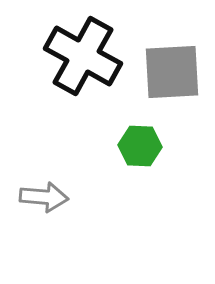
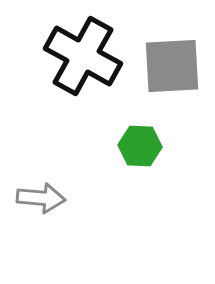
gray square: moved 6 px up
gray arrow: moved 3 px left, 1 px down
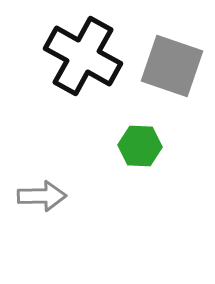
gray square: rotated 22 degrees clockwise
gray arrow: moved 1 px right, 2 px up; rotated 6 degrees counterclockwise
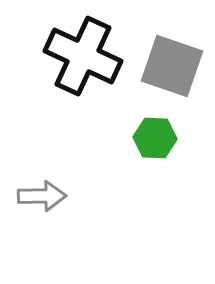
black cross: rotated 4 degrees counterclockwise
green hexagon: moved 15 px right, 8 px up
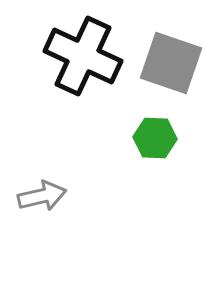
gray square: moved 1 px left, 3 px up
gray arrow: rotated 12 degrees counterclockwise
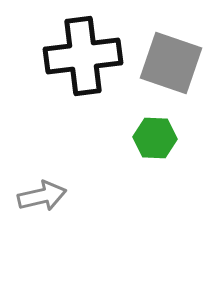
black cross: rotated 32 degrees counterclockwise
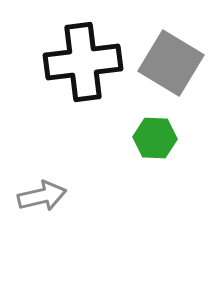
black cross: moved 6 px down
gray square: rotated 12 degrees clockwise
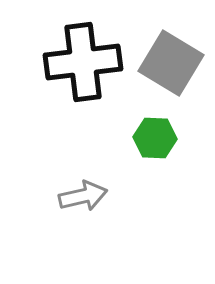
gray arrow: moved 41 px right
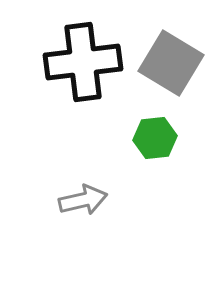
green hexagon: rotated 9 degrees counterclockwise
gray arrow: moved 4 px down
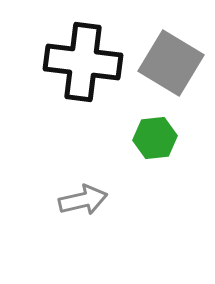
black cross: rotated 14 degrees clockwise
